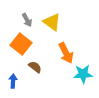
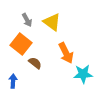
brown semicircle: moved 4 px up
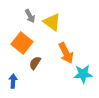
gray arrow: moved 3 px right, 4 px up
orange square: moved 1 px right, 1 px up
brown semicircle: rotated 96 degrees counterclockwise
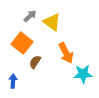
gray arrow: rotated 104 degrees counterclockwise
brown semicircle: moved 1 px up
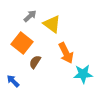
yellow triangle: moved 2 px down
blue arrow: rotated 48 degrees counterclockwise
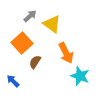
orange square: rotated 10 degrees clockwise
cyan star: moved 3 px left, 2 px down; rotated 24 degrees clockwise
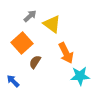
cyan star: rotated 24 degrees counterclockwise
